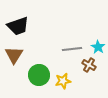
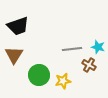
cyan star: rotated 16 degrees counterclockwise
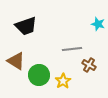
black trapezoid: moved 8 px right
cyan star: moved 23 px up
brown triangle: moved 2 px right, 6 px down; rotated 30 degrees counterclockwise
yellow star: rotated 21 degrees counterclockwise
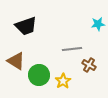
cyan star: rotated 24 degrees counterclockwise
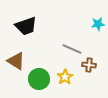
gray line: rotated 30 degrees clockwise
brown cross: rotated 24 degrees counterclockwise
green circle: moved 4 px down
yellow star: moved 2 px right, 4 px up
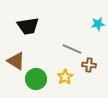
black trapezoid: moved 2 px right; rotated 10 degrees clockwise
green circle: moved 3 px left
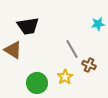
gray line: rotated 36 degrees clockwise
brown triangle: moved 3 px left, 11 px up
brown cross: rotated 16 degrees clockwise
green circle: moved 1 px right, 4 px down
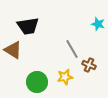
cyan star: rotated 24 degrees clockwise
yellow star: rotated 21 degrees clockwise
green circle: moved 1 px up
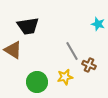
gray line: moved 2 px down
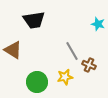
black trapezoid: moved 6 px right, 6 px up
